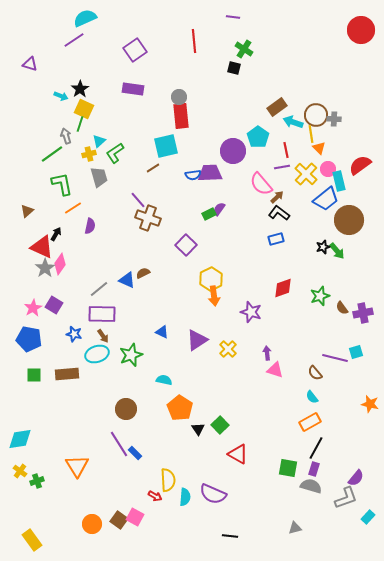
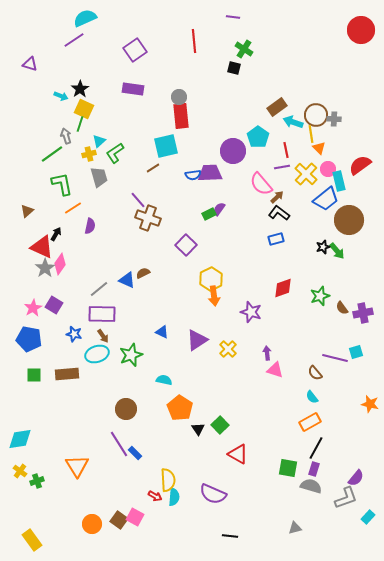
cyan semicircle at (185, 497): moved 11 px left
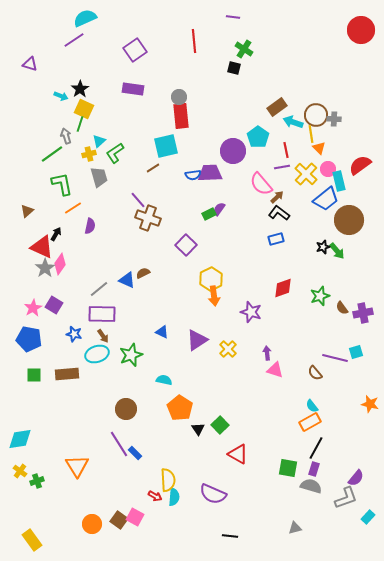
cyan semicircle at (312, 397): moved 9 px down
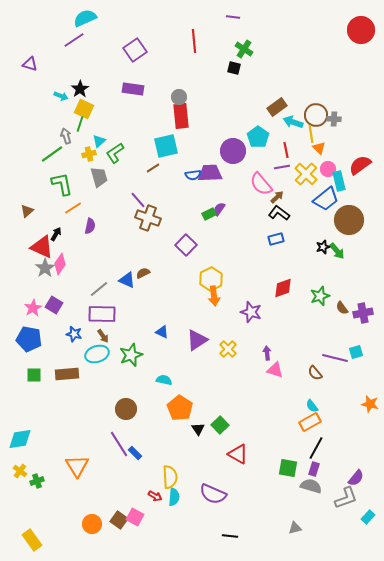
yellow semicircle at (168, 480): moved 2 px right, 3 px up
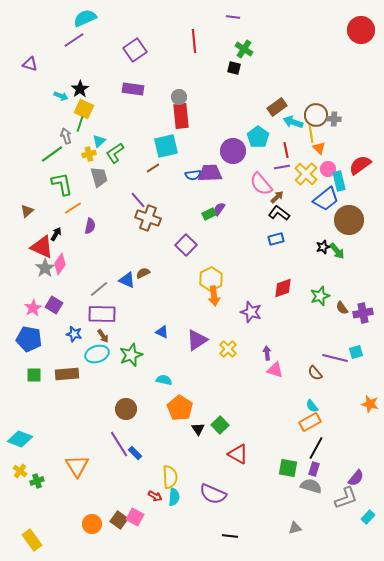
cyan diamond at (20, 439): rotated 30 degrees clockwise
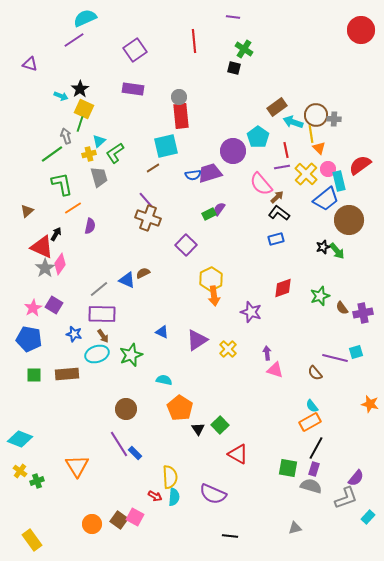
purple trapezoid at (210, 173): rotated 15 degrees counterclockwise
purple line at (138, 200): moved 8 px right
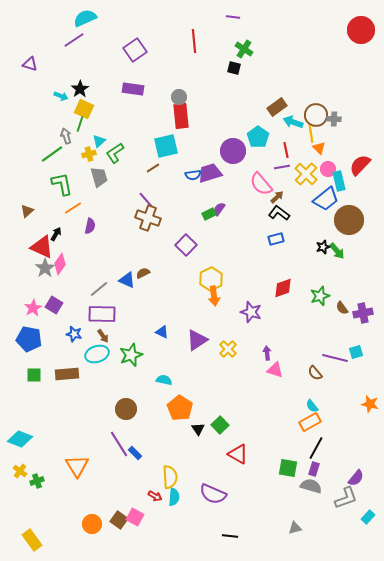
red semicircle at (360, 165): rotated 10 degrees counterclockwise
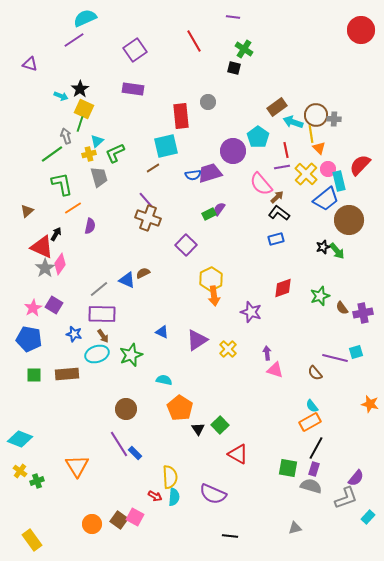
red line at (194, 41): rotated 25 degrees counterclockwise
gray circle at (179, 97): moved 29 px right, 5 px down
cyan triangle at (99, 141): moved 2 px left
green L-shape at (115, 153): rotated 10 degrees clockwise
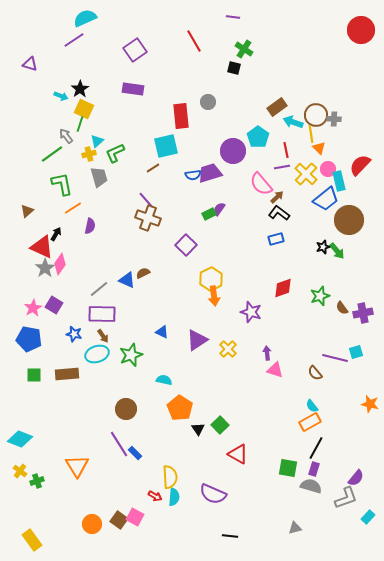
gray arrow at (66, 136): rotated 21 degrees counterclockwise
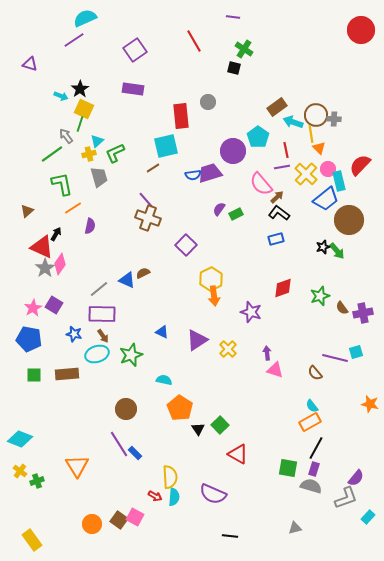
green rectangle at (209, 214): moved 27 px right
